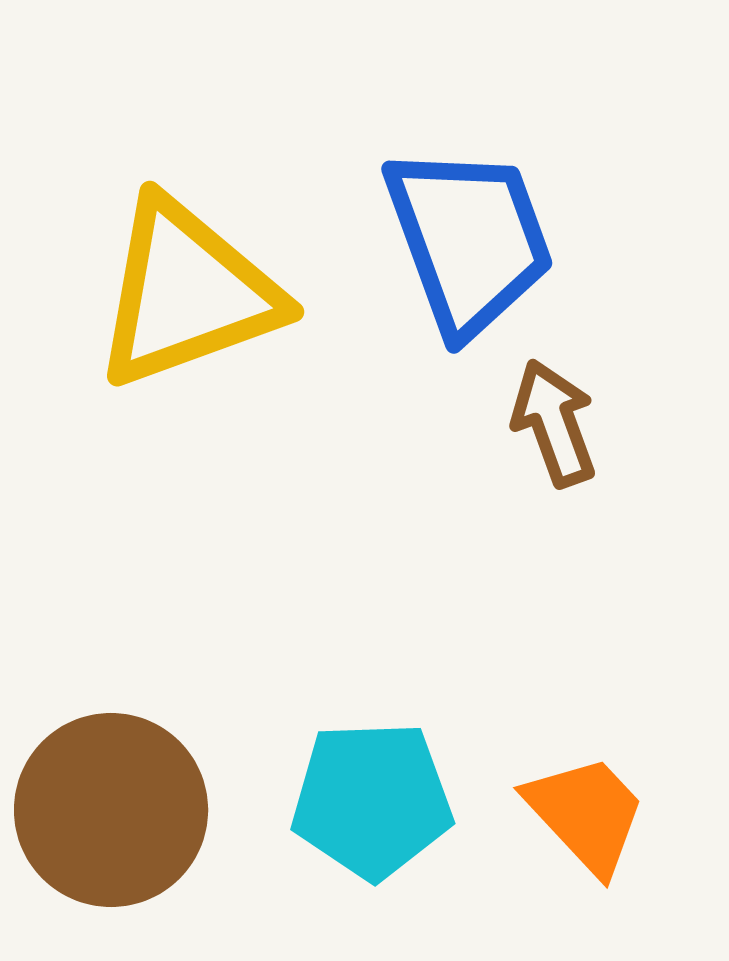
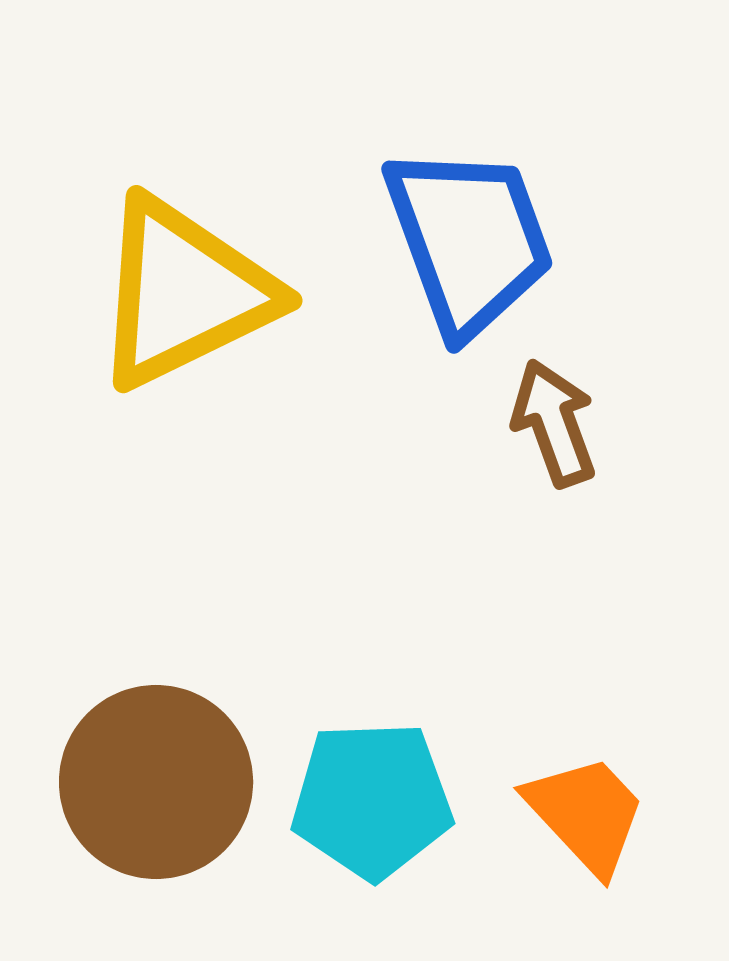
yellow triangle: moved 3 px left; rotated 6 degrees counterclockwise
brown circle: moved 45 px right, 28 px up
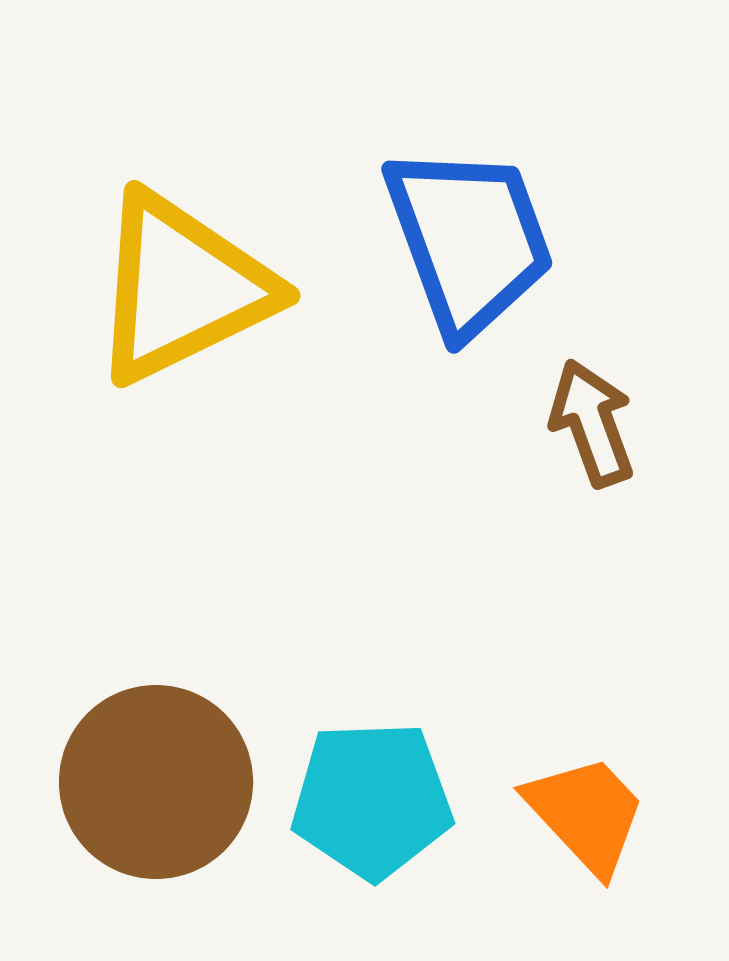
yellow triangle: moved 2 px left, 5 px up
brown arrow: moved 38 px right
